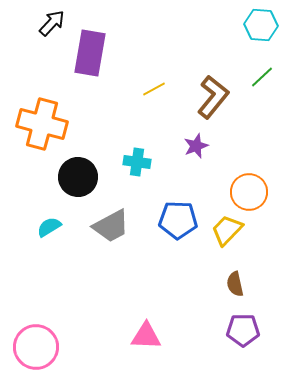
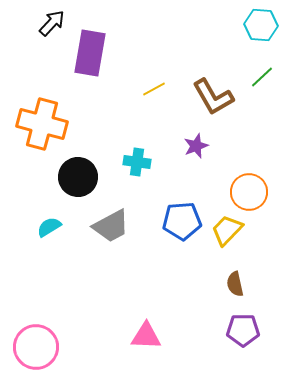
brown L-shape: rotated 111 degrees clockwise
blue pentagon: moved 4 px right, 1 px down; rotated 6 degrees counterclockwise
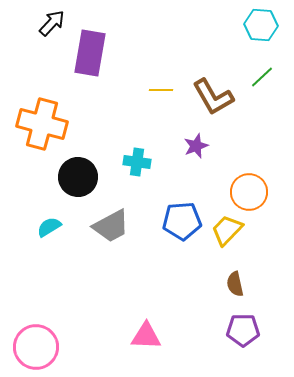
yellow line: moved 7 px right, 1 px down; rotated 30 degrees clockwise
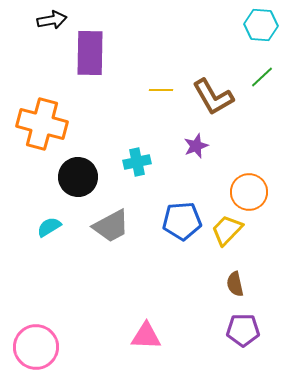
black arrow: moved 3 px up; rotated 36 degrees clockwise
purple rectangle: rotated 9 degrees counterclockwise
cyan cross: rotated 20 degrees counterclockwise
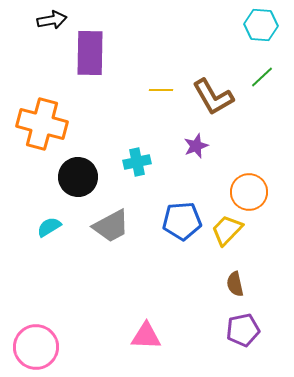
purple pentagon: rotated 12 degrees counterclockwise
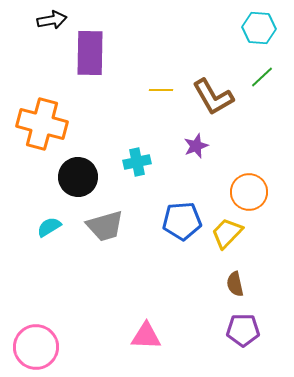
cyan hexagon: moved 2 px left, 3 px down
gray trapezoid: moved 6 px left; rotated 12 degrees clockwise
yellow trapezoid: moved 3 px down
purple pentagon: rotated 12 degrees clockwise
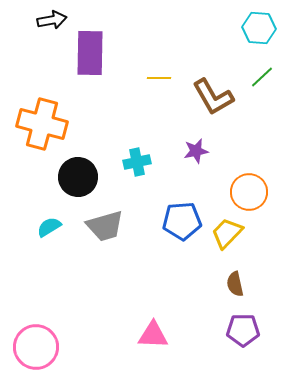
yellow line: moved 2 px left, 12 px up
purple star: moved 5 px down; rotated 10 degrees clockwise
pink triangle: moved 7 px right, 1 px up
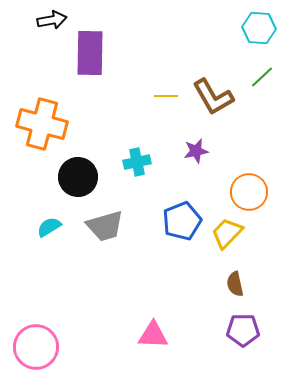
yellow line: moved 7 px right, 18 px down
blue pentagon: rotated 18 degrees counterclockwise
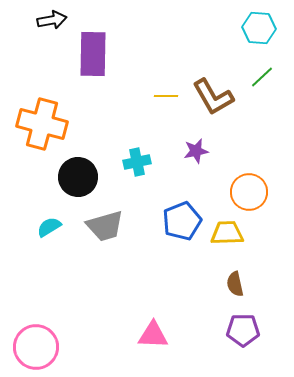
purple rectangle: moved 3 px right, 1 px down
yellow trapezoid: rotated 44 degrees clockwise
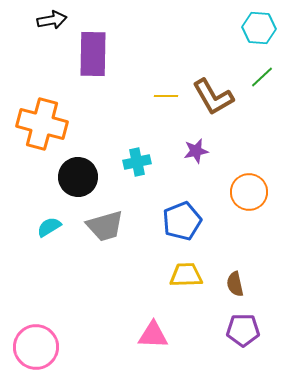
yellow trapezoid: moved 41 px left, 42 px down
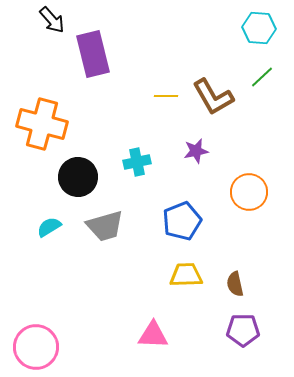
black arrow: rotated 60 degrees clockwise
purple rectangle: rotated 15 degrees counterclockwise
